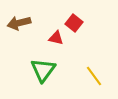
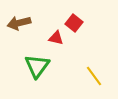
green triangle: moved 6 px left, 4 px up
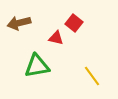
green triangle: rotated 44 degrees clockwise
yellow line: moved 2 px left
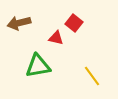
green triangle: moved 1 px right
